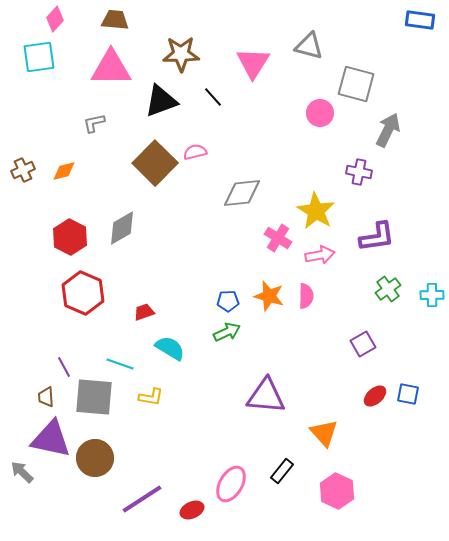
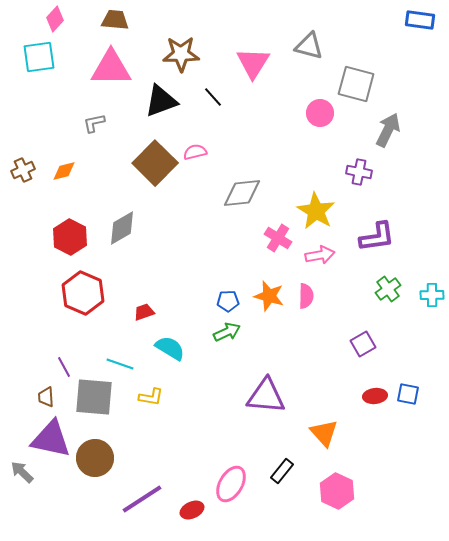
red ellipse at (375, 396): rotated 35 degrees clockwise
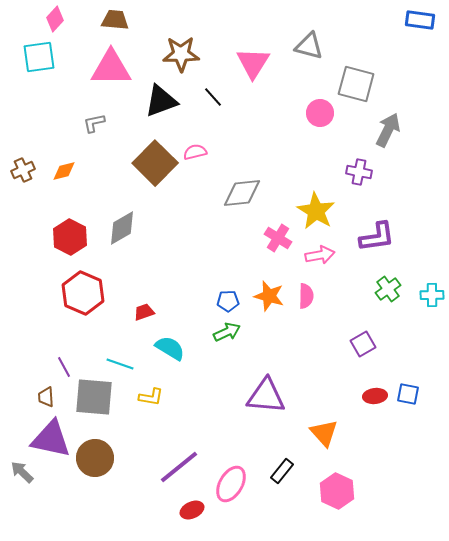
purple line at (142, 499): moved 37 px right, 32 px up; rotated 6 degrees counterclockwise
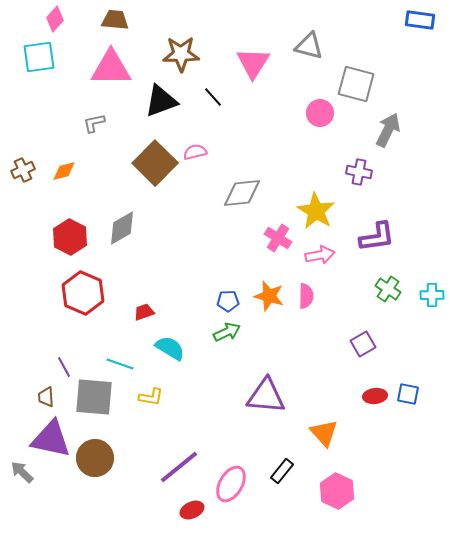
green cross at (388, 289): rotated 20 degrees counterclockwise
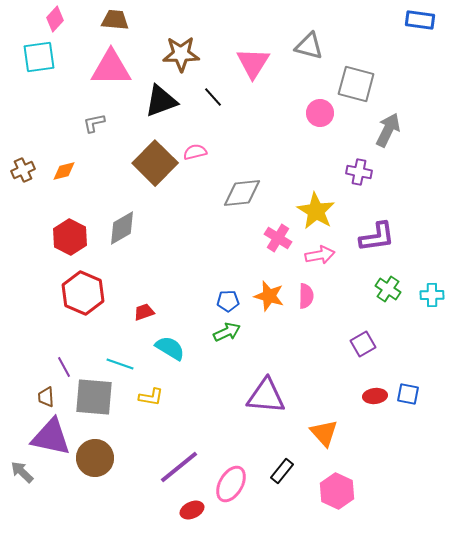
purple triangle at (51, 439): moved 2 px up
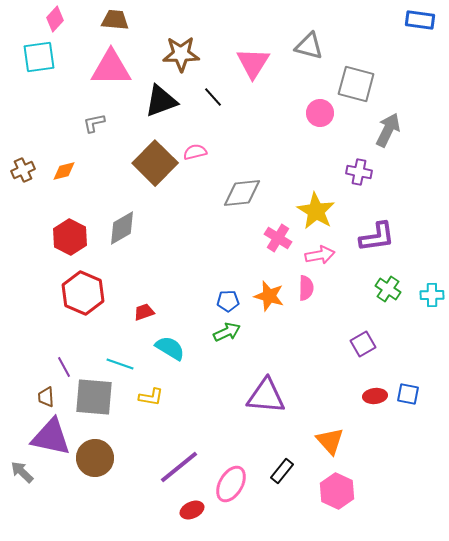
pink semicircle at (306, 296): moved 8 px up
orange triangle at (324, 433): moved 6 px right, 8 px down
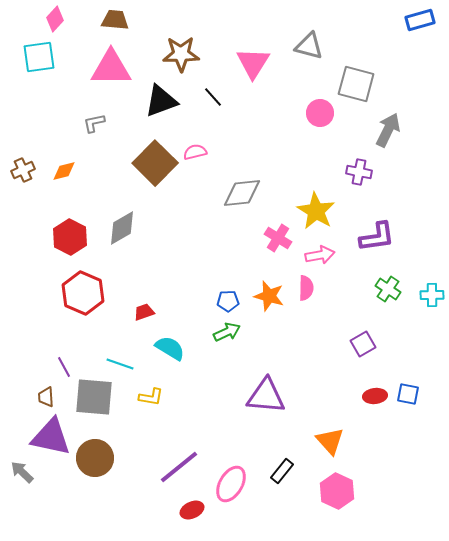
blue rectangle at (420, 20): rotated 24 degrees counterclockwise
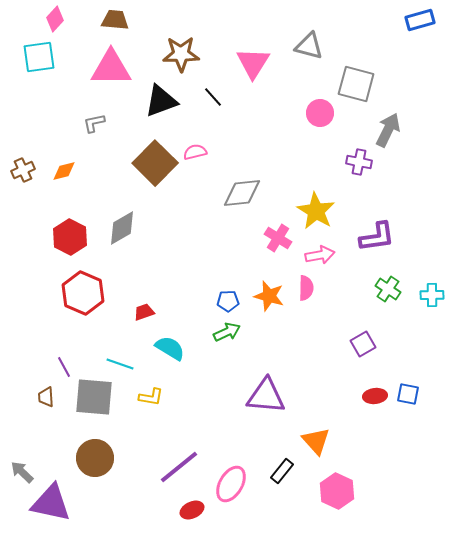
purple cross at (359, 172): moved 10 px up
purple triangle at (51, 437): moved 66 px down
orange triangle at (330, 441): moved 14 px left
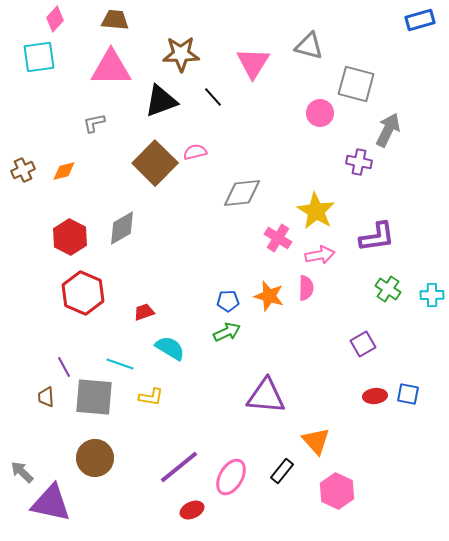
pink ellipse at (231, 484): moved 7 px up
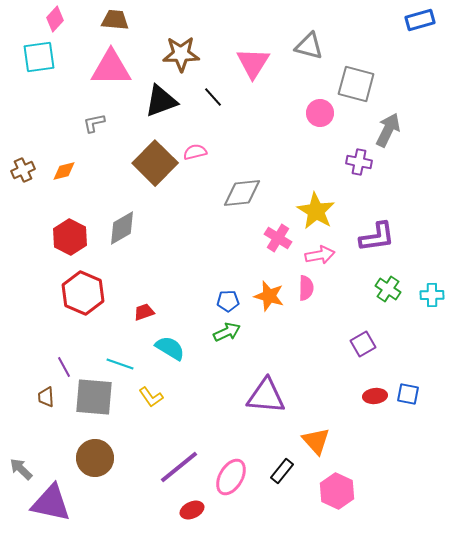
yellow L-shape at (151, 397): rotated 45 degrees clockwise
gray arrow at (22, 472): moved 1 px left, 3 px up
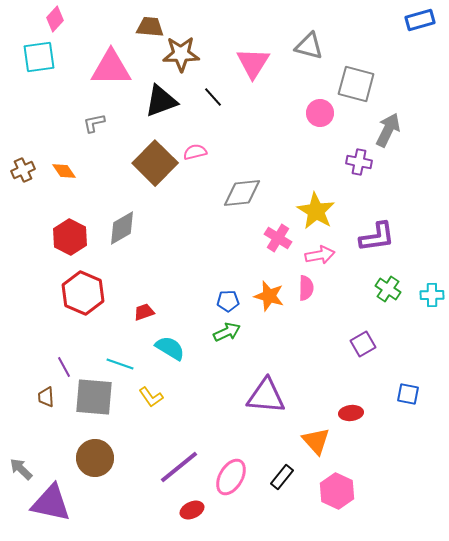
brown trapezoid at (115, 20): moved 35 px right, 7 px down
orange diamond at (64, 171): rotated 70 degrees clockwise
red ellipse at (375, 396): moved 24 px left, 17 px down
black rectangle at (282, 471): moved 6 px down
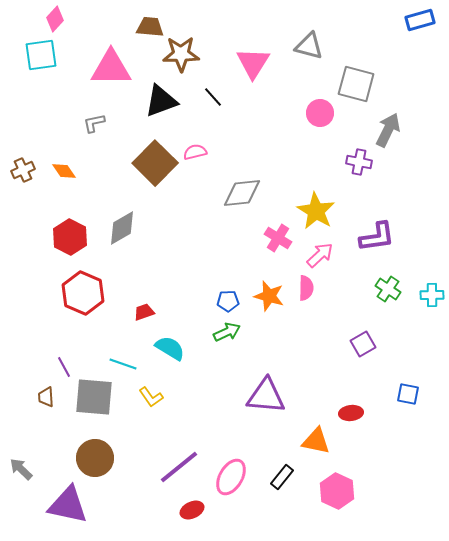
cyan square at (39, 57): moved 2 px right, 2 px up
pink arrow at (320, 255): rotated 32 degrees counterclockwise
cyan line at (120, 364): moved 3 px right
orange triangle at (316, 441): rotated 36 degrees counterclockwise
purple triangle at (51, 503): moved 17 px right, 2 px down
